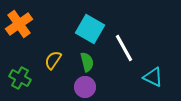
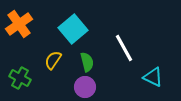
cyan square: moved 17 px left; rotated 20 degrees clockwise
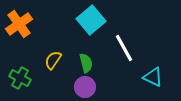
cyan square: moved 18 px right, 9 px up
green semicircle: moved 1 px left, 1 px down
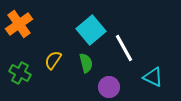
cyan square: moved 10 px down
green cross: moved 5 px up
purple circle: moved 24 px right
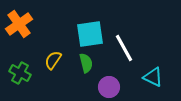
cyan square: moved 1 px left, 4 px down; rotated 32 degrees clockwise
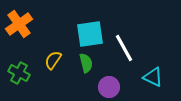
green cross: moved 1 px left
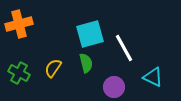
orange cross: rotated 20 degrees clockwise
cyan square: rotated 8 degrees counterclockwise
yellow semicircle: moved 8 px down
purple circle: moved 5 px right
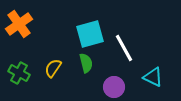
orange cross: rotated 20 degrees counterclockwise
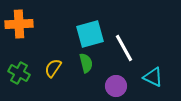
orange cross: rotated 32 degrees clockwise
purple circle: moved 2 px right, 1 px up
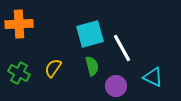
white line: moved 2 px left
green semicircle: moved 6 px right, 3 px down
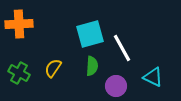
green semicircle: rotated 18 degrees clockwise
